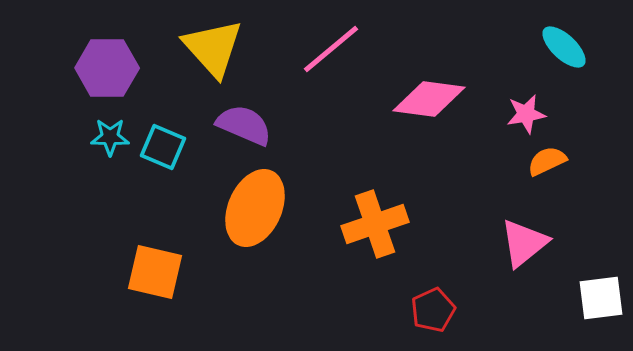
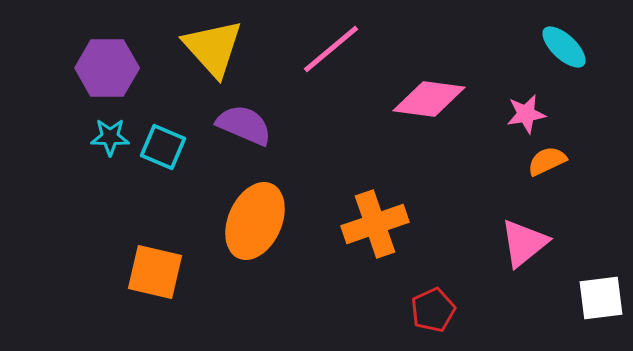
orange ellipse: moved 13 px down
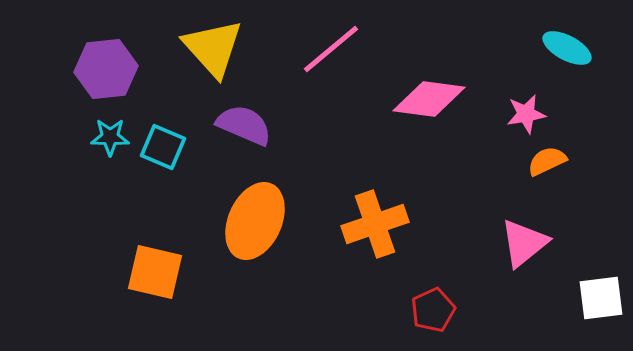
cyan ellipse: moved 3 px right, 1 px down; rotated 15 degrees counterclockwise
purple hexagon: moved 1 px left, 1 px down; rotated 6 degrees counterclockwise
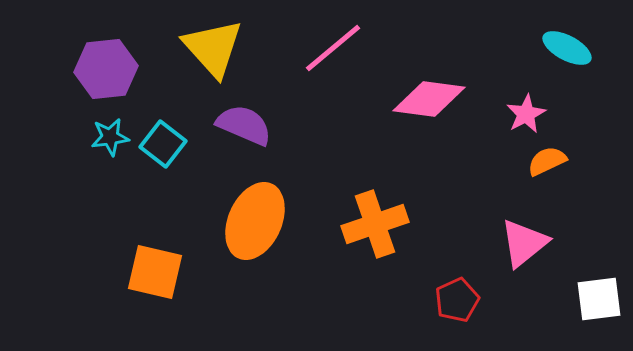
pink line: moved 2 px right, 1 px up
pink star: rotated 18 degrees counterclockwise
cyan star: rotated 9 degrees counterclockwise
cyan square: moved 3 px up; rotated 15 degrees clockwise
white square: moved 2 px left, 1 px down
red pentagon: moved 24 px right, 10 px up
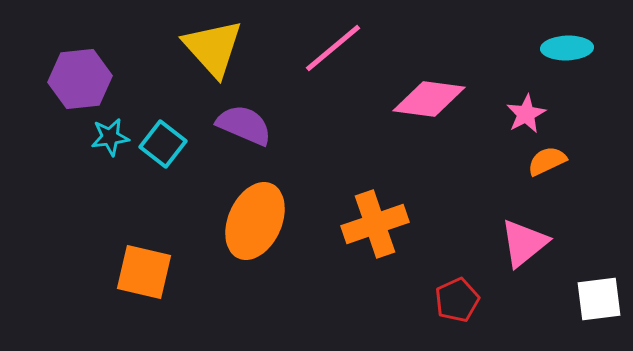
cyan ellipse: rotated 30 degrees counterclockwise
purple hexagon: moved 26 px left, 10 px down
orange square: moved 11 px left
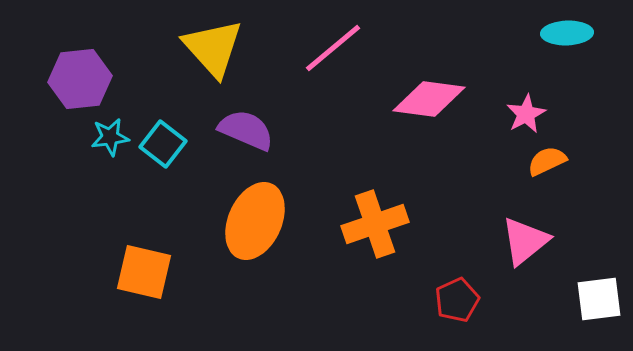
cyan ellipse: moved 15 px up
purple semicircle: moved 2 px right, 5 px down
pink triangle: moved 1 px right, 2 px up
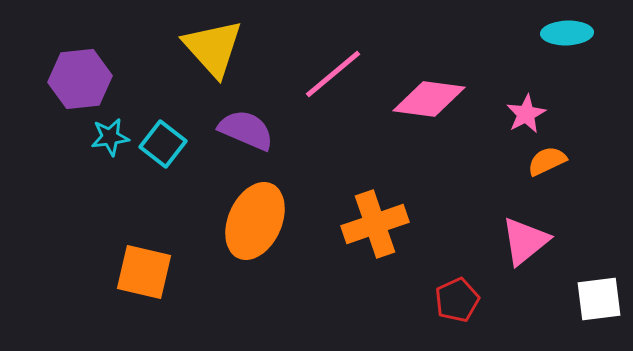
pink line: moved 26 px down
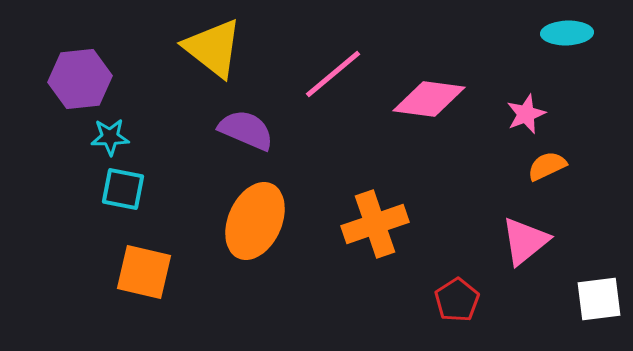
yellow triangle: rotated 10 degrees counterclockwise
pink star: rotated 6 degrees clockwise
cyan star: rotated 6 degrees clockwise
cyan square: moved 40 px left, 45 px down; rotated 27 degrees counterclockwise
orange semicircle: moved 5 px down
red pentagon: rotated 9 degrees counterclockwise
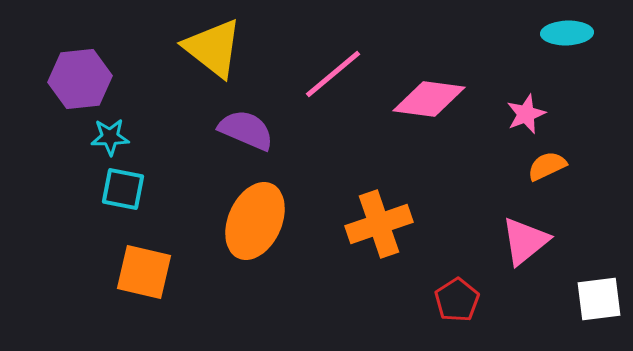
orange cross: moved 4 px right
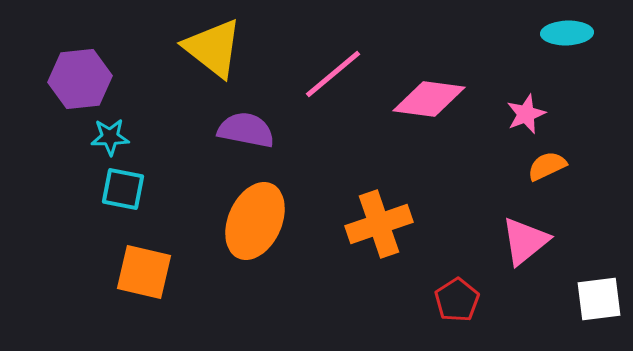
purple semicircle: rotated 12 degrees counterclockwise
